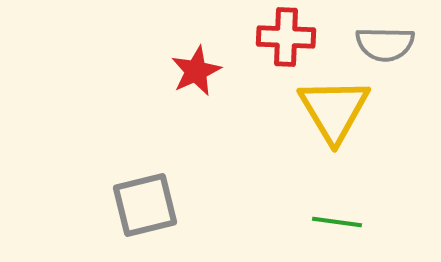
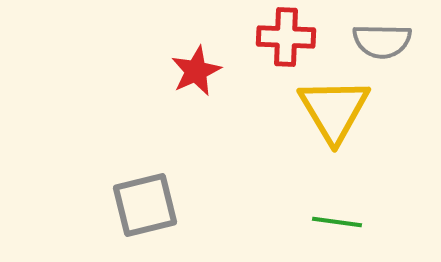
gray semicircle: moved 3 px left, 3 px up
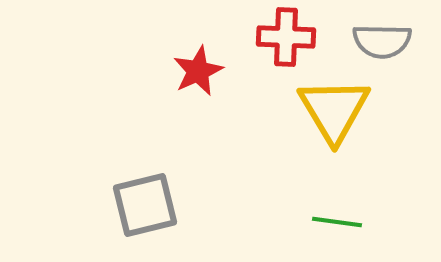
red star: moved 2 px right
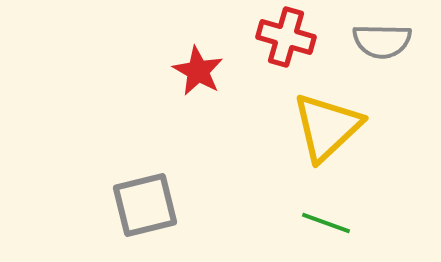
red cross: rotated 14 degrees clockwise
red star: rotated 18 degrees counterclockwise
yellow triangle: moved 7 px left, 17 px down; rotated 18 degrees clockwise
green line: moved 11 px left, 1 px down; rotated 12 degrees clockwise
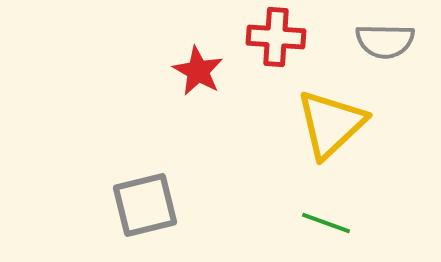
red cross: moved 10 px left; rotated 12 degrees counterclockwise
gray semicircle: moved 3 px right
yellow triangle: moved 4 px right, 3 px up
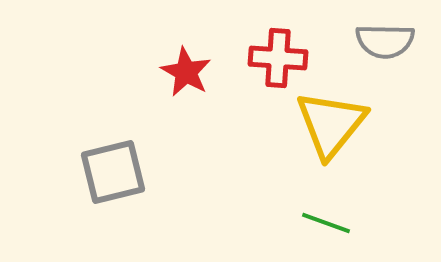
red cross: moved 2 px right, 21 px down
red star: moved 12 px left, 1 px down
yellow triangle: rotated 8 degrees counterclockwise
gray square: moved 32 px left, 33 px up
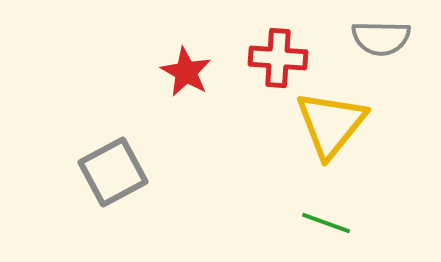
gray semicircle: moved 4 px left, 3 px up
gray square: rotated 14 degrees counterclockwise
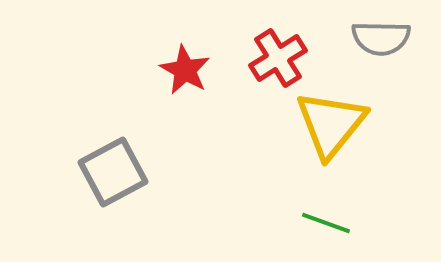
red cross: rotated 36 degrees counterclockwise
red star: moved 1 px left, 2 px up
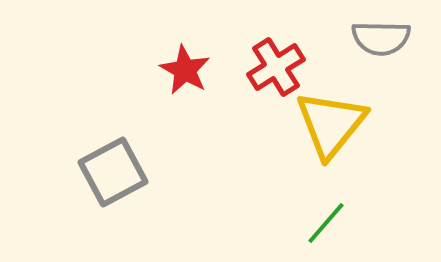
red cross: moved 2 px left, 9 px down
green line: rotated 69 degrees counterclockwise
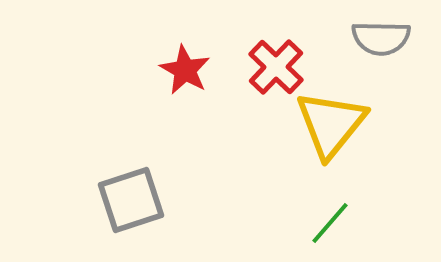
red cross: rotated 14 degrees counterclockwise
gray square: moved 18 px right, 28 px down; rotated 10 degrees clockwise
green line: moved 4 px right
